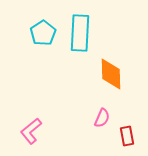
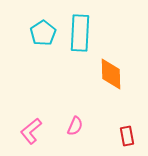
pink semicircle: moved 27 px left, 8 px down
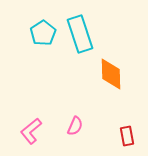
cyan rectangle: moved 1 px down; rotated 21 degrees counterclockwise
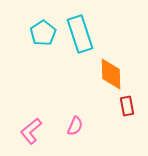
red rectangle: moved 30 px up
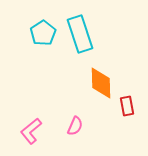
orange diamond: moved 10 px left, 9 px down
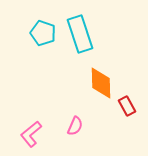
cyan pentagon: rotated 20 degrees counterclockwise
red rectangle: rotated 18 degrees counterclockwise
pink L-shape: moved 3 px down
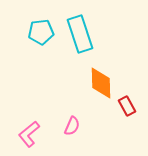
cyan pentagon: moved 2 px left, 1 px up; rotated 25 degrees counterclockwise
pink semicircle: moved 3 px left
pink L-shape: moved 2 px left
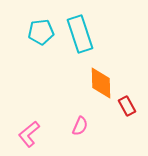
pink semicircle: moved 8 px right
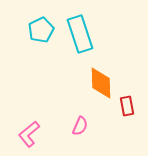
cyan pentagon: moved 2 px up; rotated 20 degrees counterclockwise
red rectangle: rotated 18 degrees clockwise
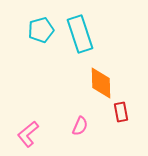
cyan pentagon: rotated 10 degrees clockwise
red rectangle: moved 6 px left, 6 px down
pink L-shape: moved 1 px left
